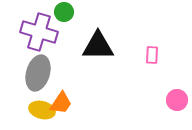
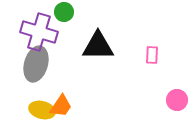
gray ellipse: moved 2 px left, 9 px up
orange trapezoid: moved 3 px down
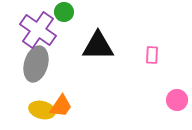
purple cross: moved 1 px left, 2 px up; rotated 18 degrees clockwise
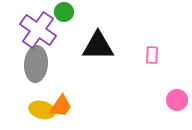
gray ellipse: rotated 12 degrees counterclockwise
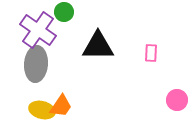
pink rectangle: moved 1 px left, 2 px up
